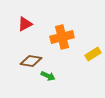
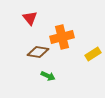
red triangle: moved 5 px right, 6 px up; rotated 42 degrees counterclockwise
brown diamond: moved 7 px right, 9 px up
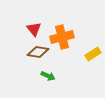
red triangle: moved 4 px right, 11 px down
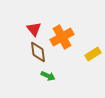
orange cross: rotated 15 degrees counterclockwise
brown diamond: rotated 75 degrees clockwise
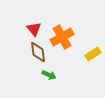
green arrow: moved 1 px right, 1 px up
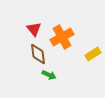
brown diamond: moved 2 px down
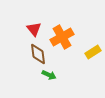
yellow rectangle: moved 2 px up
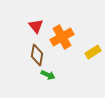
red triangle: moved 2 px right, 3 px up
brown diamond: moved 1 px left, 1 px down; rotated 15 degrees clockwise
green arrow: moved 1 px left
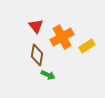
yellow rectangle: moved 6 px left, 6 px up
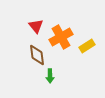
orange cross: moved 1 px left
brown diamond: rotated 15 degrees counterclockwise
green arrow: moved 2 px right, 1 px down; rotated 64 degrees clockwise
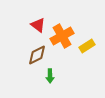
red triangle: moved 2 px right, 1 px up; rotated 14 degrees counterclockwise
orange cross: moved 1 px right, 1 px up
brown diamond: rotated 70 degrees clockwise
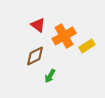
orange cross: moved 2 px right
brown diamond: moved 2 px left, 1 px down
green arrow: rotated 32 degrees clockwise
